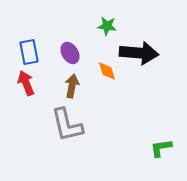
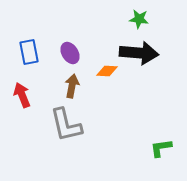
green star: moved 32 px right, 7 px up
orange diamond: rotated 70 degrees counterclockwise
red arrow: moved 4 px left, 12 px down
gray L-shape: moved 1 px left
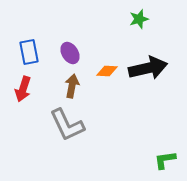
green star: rotated 24 degrees counterclockwise
black arrow: moved 9 px right, 15 px down; rotated 18 degrees counterclockwise
red arrow: moved 1 px right, 6 px up; rotated 140 degrees counterclockwise
gray L-shape: moved 1 px right; rotated 12 degrees counterclockwise
green L-shape: moved 4 px right, 12 px down
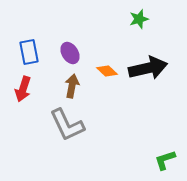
orange diamond: rotated 40 degrees clockwise
green L-shape: rotated 10 degrees counterclockwise
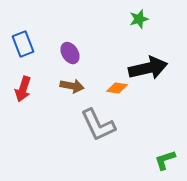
blue rectangle: moved 6 px left, 8 px up; rotated 10 degrees counterclockwise
orange diamond: moved 10 px right, 17 px down; rotated 35 degrees counterclockwise
brown arrow: rotated 90 degrees clockwise
gray L-shape: moved 31 px right
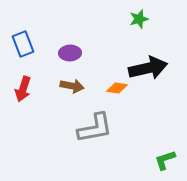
purple ellipse: rotated 60 degrees counterclockwise
gray L-shape: moved 3 px left, 3 px down; rotated 75 degrees counterclockwise
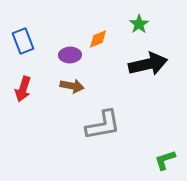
green star: moved 5 px down; rotated 18 degrees counterclockwise
blue rectangle: moved 3 px up
purple ellipse: moved 2 px down
black arrow: moved 4 px up
orange diamond: moved 19 px left, 49 px up; rotated 30 degrees counterclockwise
gray L-shape: moved 8 px right, 3 px up
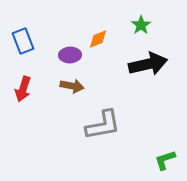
green star: moved 2 px right, 1 px down
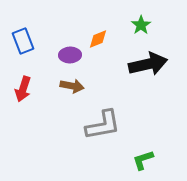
green L-shape: moved 22 px left
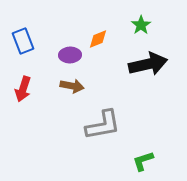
green L-shape: moved 1 px down
